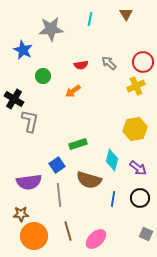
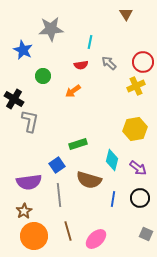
cyan line: moved 23 px down
brown star: moved 3 px right, 3 px up; rotated 28 degrees counterclockwise
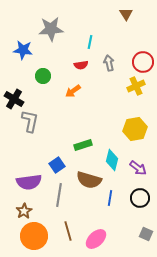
blue star: rotated 18 degrees counterclockwise
gray arrow: rotated 35 degrees clockwise
green rectangle: moved 5 px right, 1 px down
gray line: rotated 15 degrees clockwise
blue line: moved 3 px left, 1 px up
